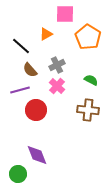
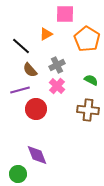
orange pentagon: moved 1 px left, 2 px down
red circle: moved 1 px up
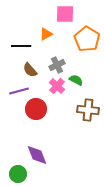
black line: rotated 42 degrees counterclockwise
green semicircle: moved 15 px left
purple line: moved 1 px left, 1 px down
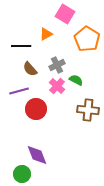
pink square: rotated 30 degrees clockwise
brown semicircle: moved 1 px up
green circle: moved 4 px right
